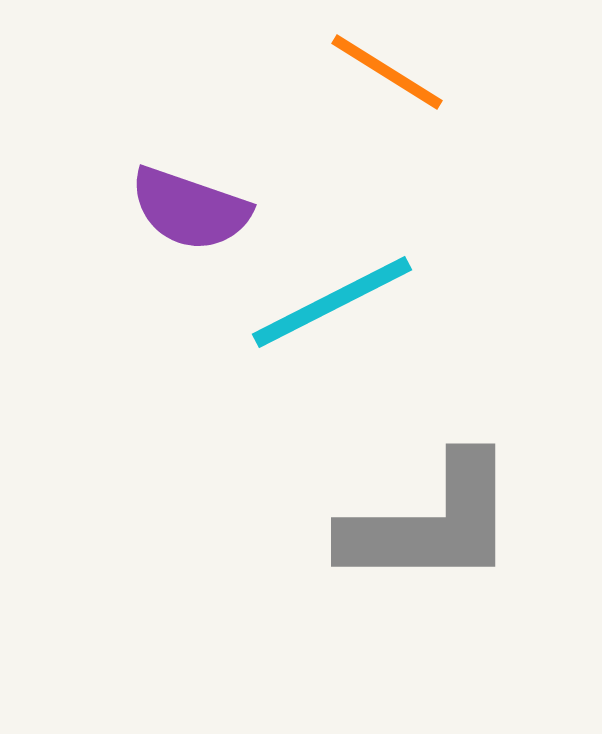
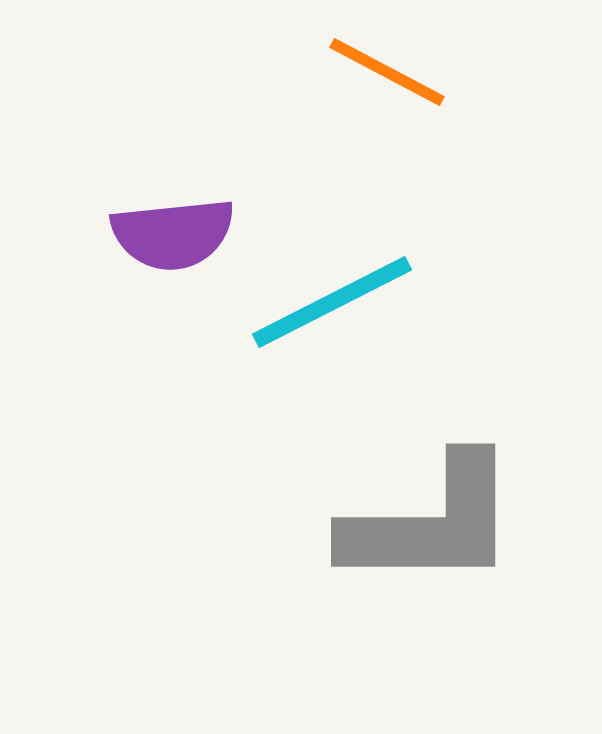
orange line: rotated 4 degrees counterclockwise
purple semicircle: moved 17 px left, 25 px down; rotated 25 degrees counterclockwise
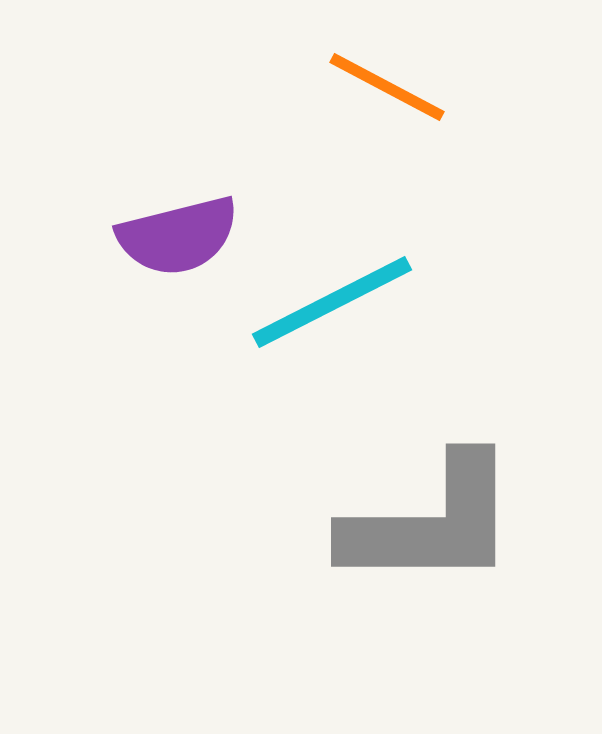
orange line: moved 15 px down
purple semicircle: moved 5 px right, 2 px down; rotated 8 degrees counterclockwise
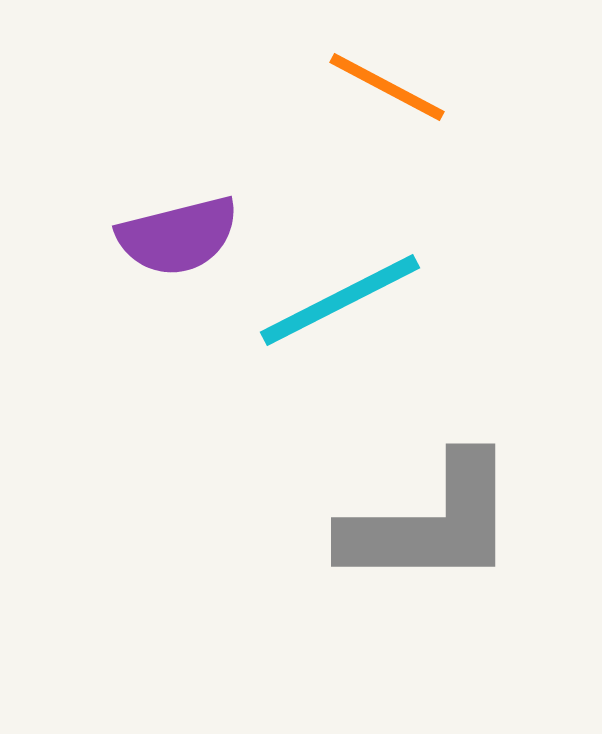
cyan line: moved 8 px right, 2 px up
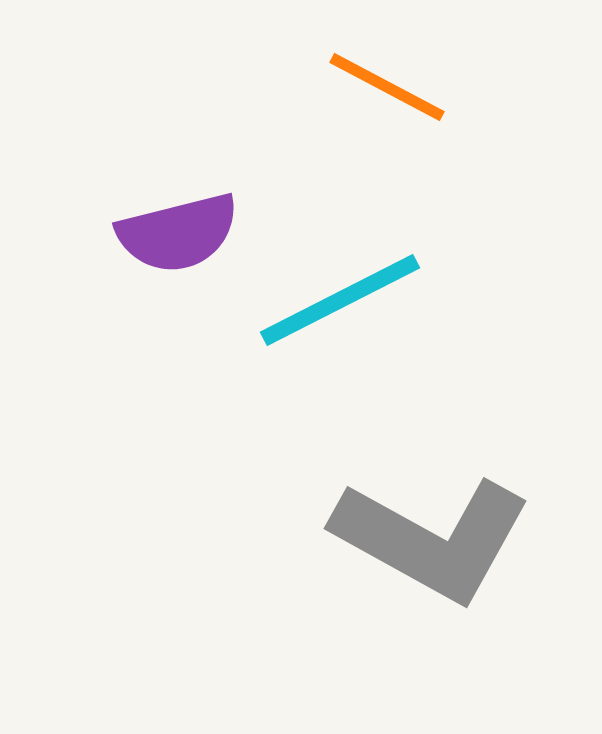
purple semicircle: moved 3 px up
gray L-shape: moved 1 px right, 16 px down; rotated 29 degrees clockwise
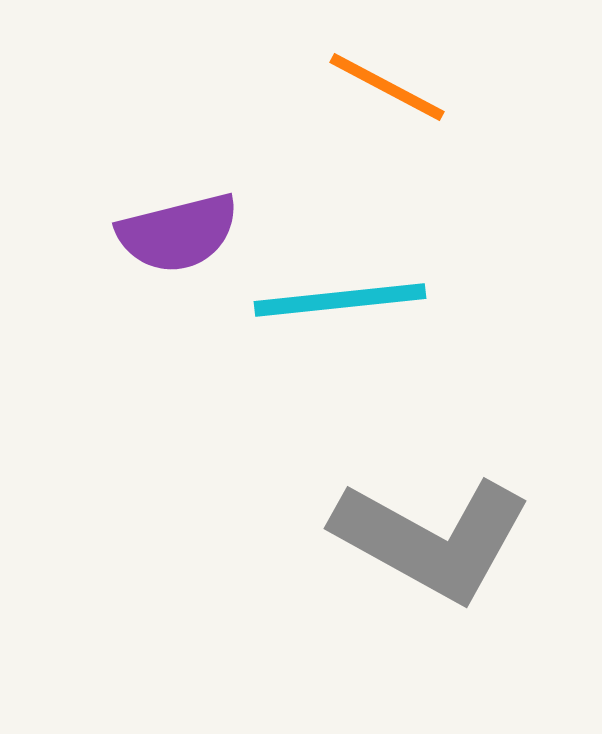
cyan line: rotated 21 degrees clockwise
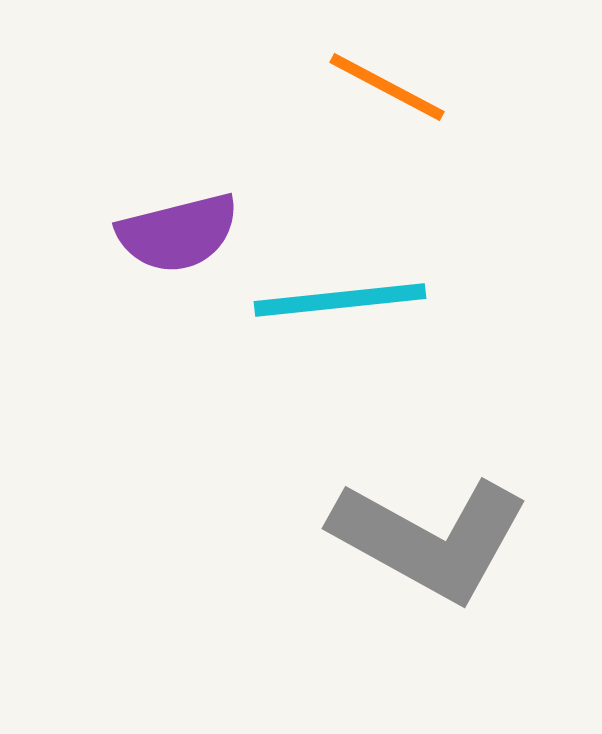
gray L-shape: moved 2 px left
